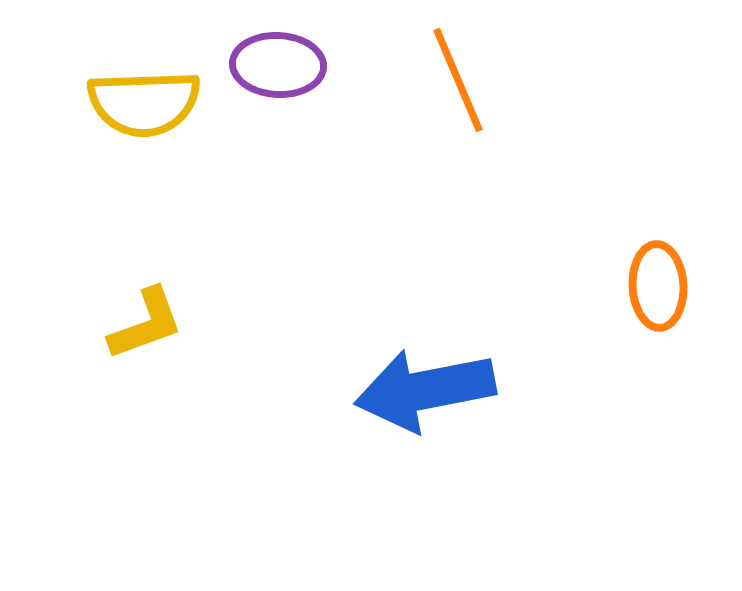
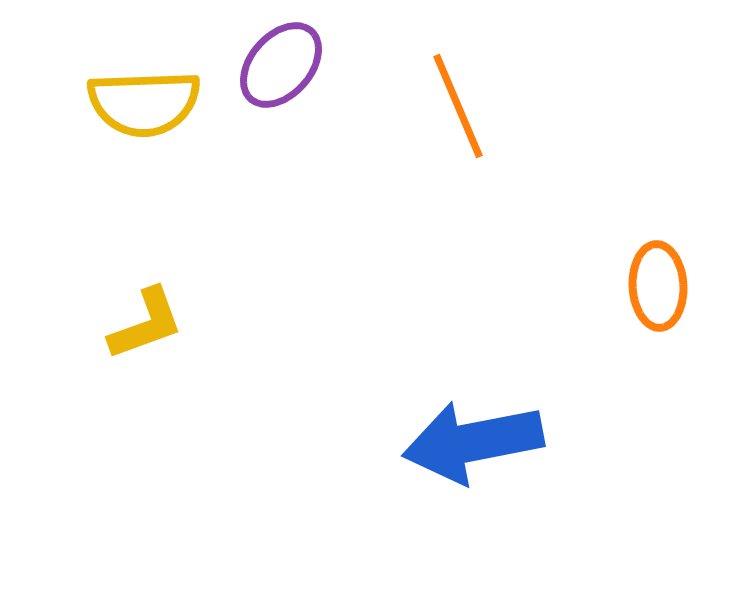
purple ellipse: moved 3 px right; rotated 52 degrees counterclockwise
orange line: moved 26 px down
blue arrow: moved 48 px right, 52 px down
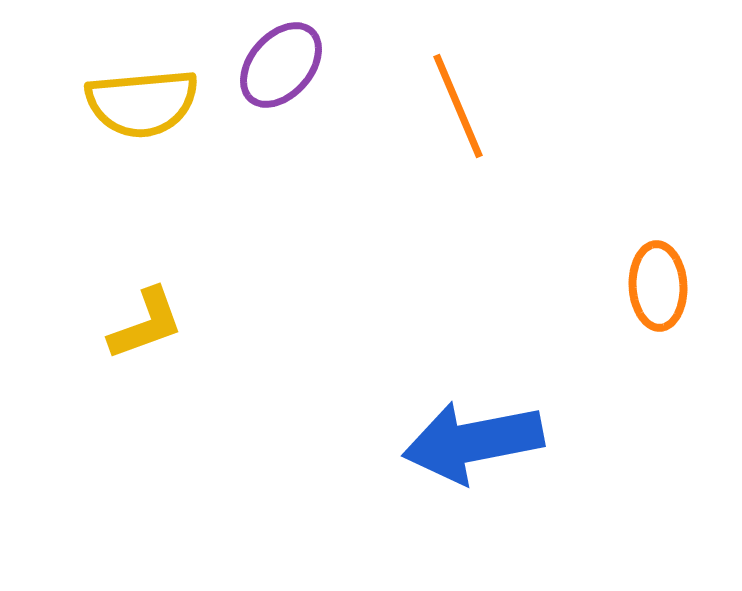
yellow semicircle: moved 2 px left; rotated 3 degrees counterclockwise
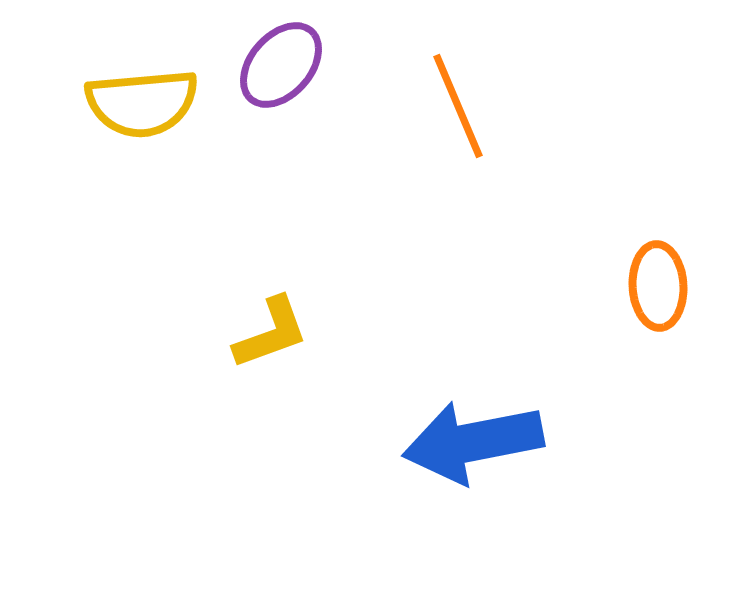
yellow L-shape: moved 125 px right, 9 px down
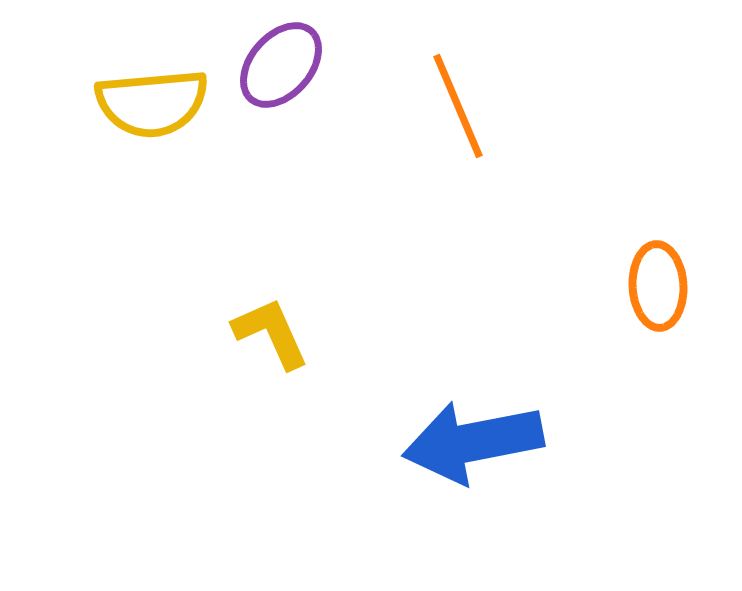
yellow semicircle: moved 10 px right
yellow L-shape: rotated 94 degrees counterclockwise
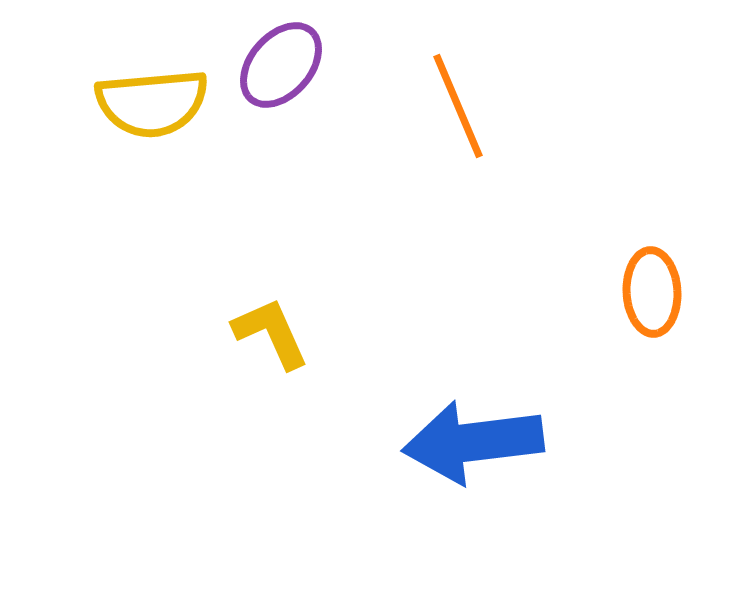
orange ellipse: moved 6 px left, 6 px down
blue arrow: rotated 4 degrees clockwise
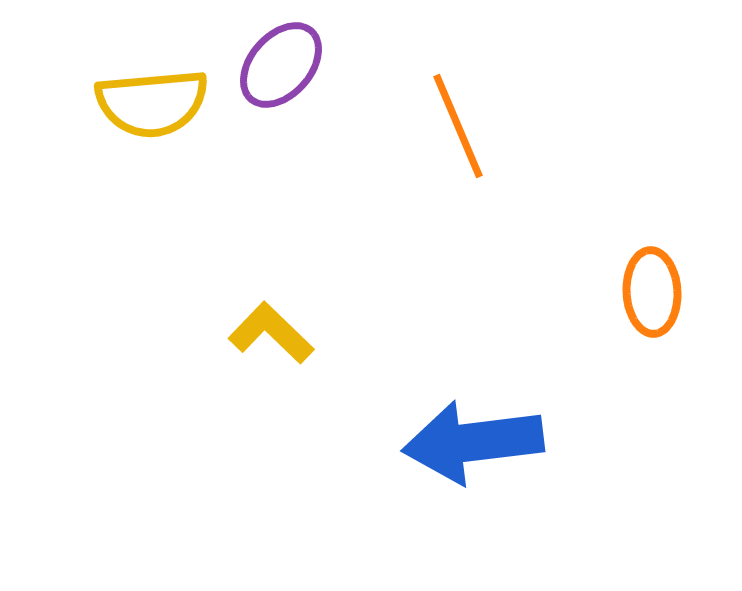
orange line: moved 20 px down
yellow L-shape: rotated 22 degrees counterclockwise
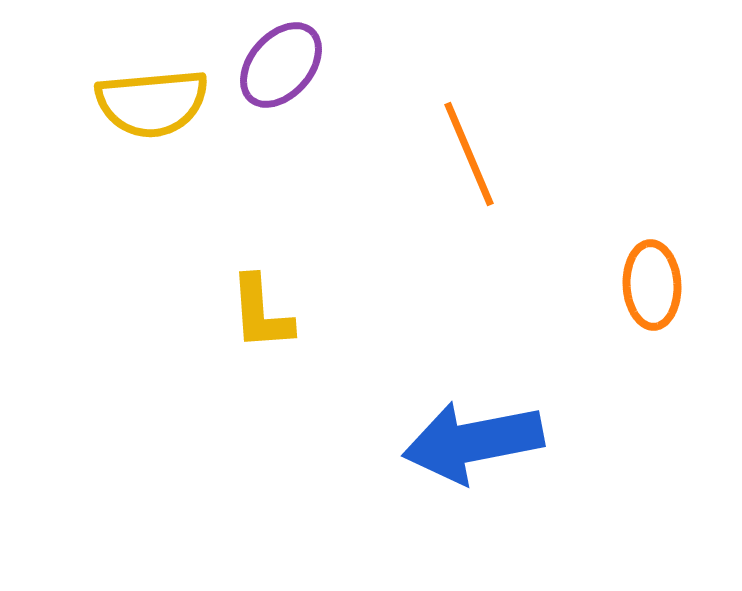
orange line: moved 11 px right, 28 px down
orange ellipse: moved 7 px up
yellow L-shape: moved 10 px left, 20 px up; rotated 138 degrees counterclockwise
blue arrow: rotated 4 degrees counterclockwise
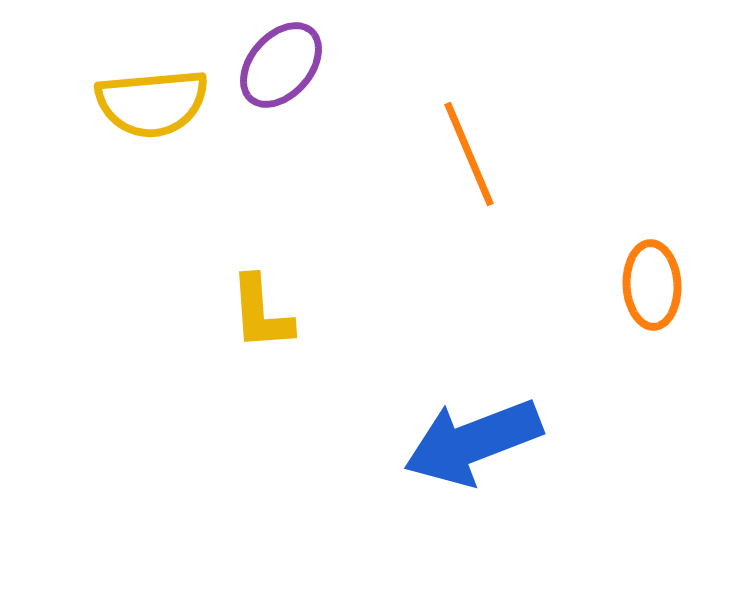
blue arrow: rotated 10 degrees counterclockwise
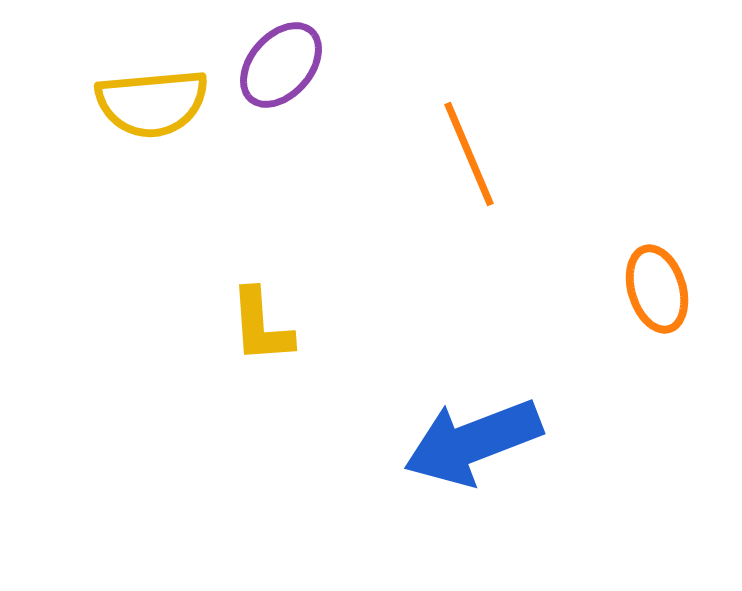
orange ellipse: moved 5 px right, 4 px down; rotated 14 degrees counterclockwise
yellow L-shape: moved 13 px down
